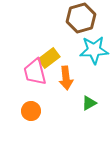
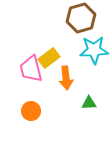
pink trapezoid: moved 4 px left, 3 px up
green triangle: rotated 28 degrees clockwise
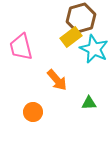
cyan star: moved 1 px up; rotated 28 degrees clockwise
yellow rectangle: moved 22 px right, 21 px up
pink trapezoid: moved 10 px left, 22 px up
orange arrow: moved 9 px left, 2 px down; rotated 35 degrees counterclockwise
orange circle: moved 2 px right, 1 px down
